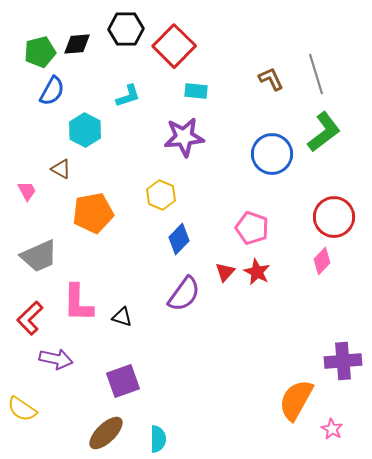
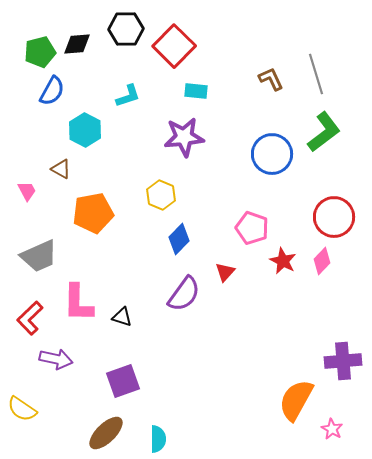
red star: moved 26 px right, 11 px up
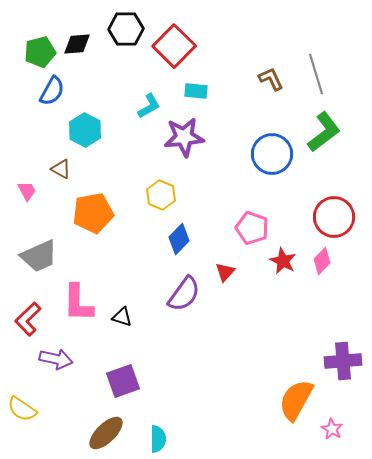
cyan L-shape: moved 21 px right, 10 px down; rotated 12 degrees counterclockwise
red L-shape: moved 2 px left, 1 px down
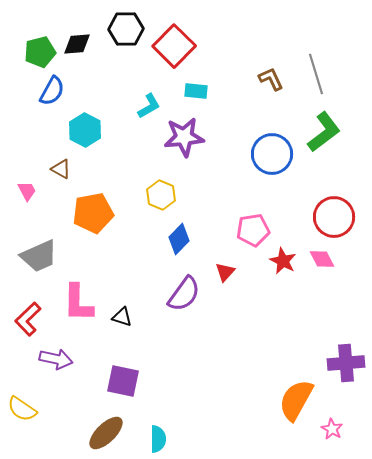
pink pentagon: moved 1 px right, 2 px down; rotated 28 degrees counterclockwise
pink diamond: moved 2 px up; rotated 72 degrees counterclockwise
purple cross: moved 3 px right, 2 px down
purple square: rotated 32 degrees clockwise
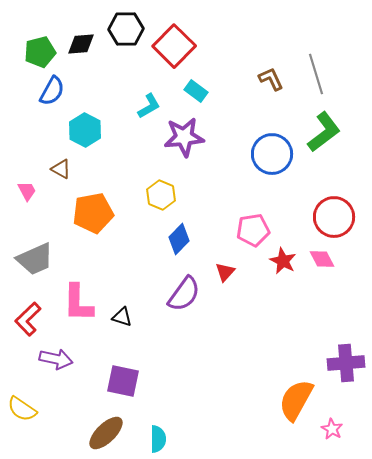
black diamond: moved 4 px right
cyan rectangle: rotated 30 degrees clockwise
gray trapezoid: moved 4 px left, 3 px down
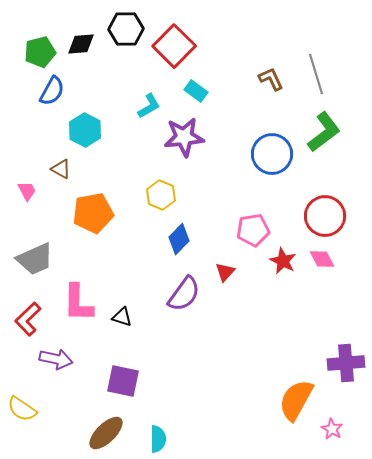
red circle: moved 9 px left, 1 px up
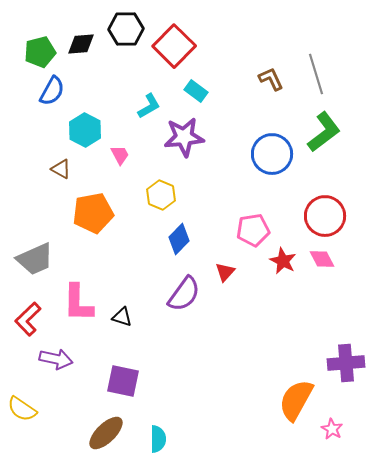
pink trapezoid: moved 93 px right, 36 px up
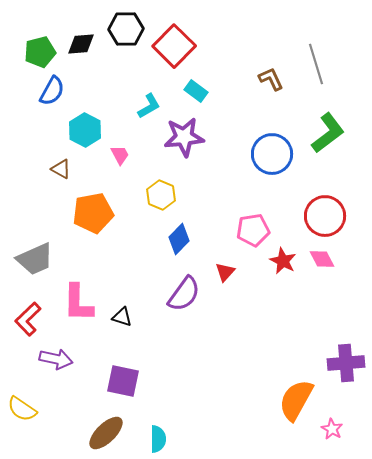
gray line: moved 10 px up
green L-shape: moved 4 px right, 1 px down
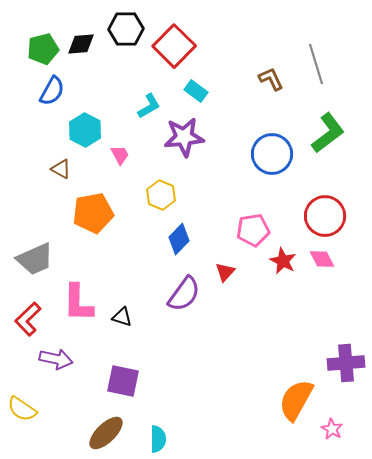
green pentagon: moved 3 px right, 3 px up
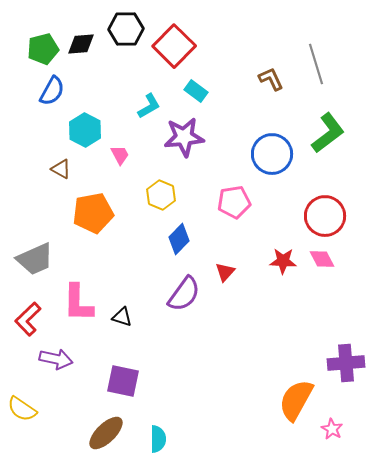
pink pentagon: moved 19 px left, 28 px up
red star: rotated 24 degrees counterclockwise
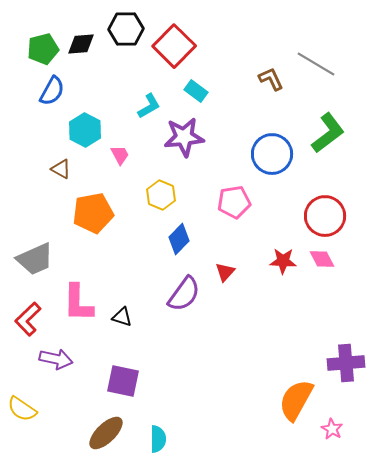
gray line: rotated 42 degrees counterclockwise
